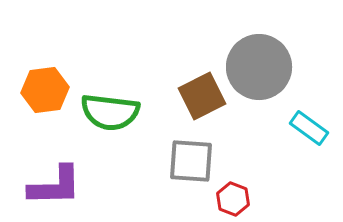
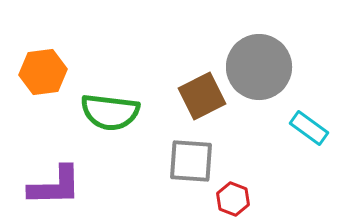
orange hexagon: moved 2 px left, 18 px up
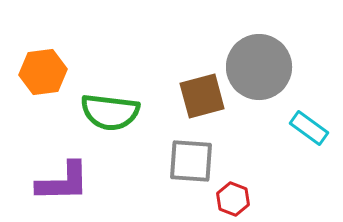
brown square: rotated 12 degrees clockwise
purple L-shape: moved 8 px right, 4 px up
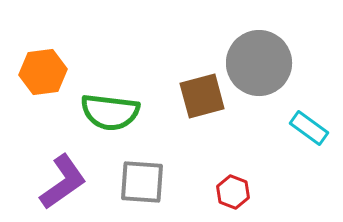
gray circle: moved 4 px up
gray square: moved 49 px left, 21 px down
purple L-shape: rotated 34 degrees counterclockwise
red hexagon: moved 7 px up
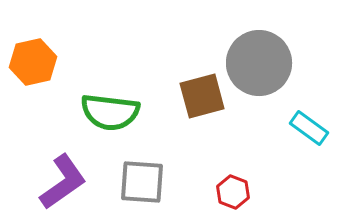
orange hexagon: moved 10 px left, 10 px up; rotated 6 degrees counterclockwise
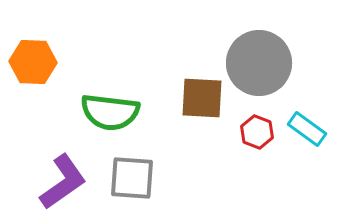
orange hexagon: rotated 15 degrees clockwise
brown square: moved 2 px down; rotated 18 degrees clockwise
cyan rectangle: moved 2 px left, 1 px down
gray square: moved 10 px left, 4 px up
red hexagon: moved 24 px right, 60 px up
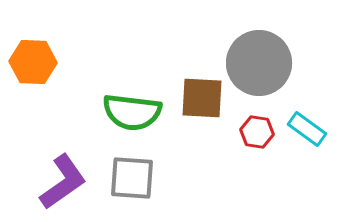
green semicircle: moved 22 px right
red hexagon: rotated 12 degrees counterclockwise
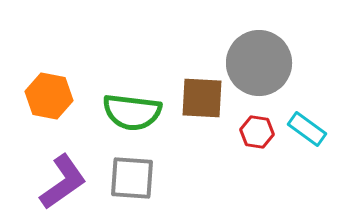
orange hexagon: moved 16 px right, 34 px down; rotated 9 degrees clockwise
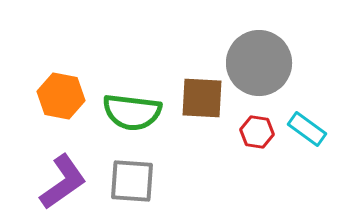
orange hexagon: moved 12 px right
gray square: moved 3 px down
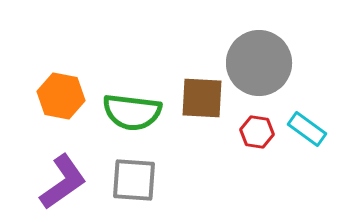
gray square: moved 2 px right, 1 px up
